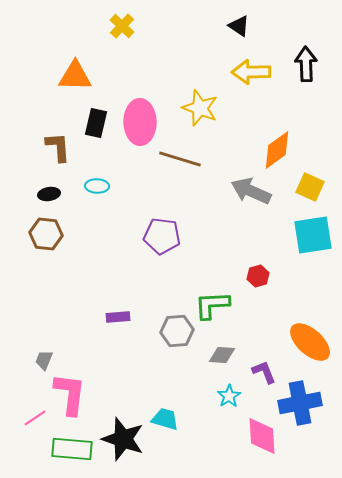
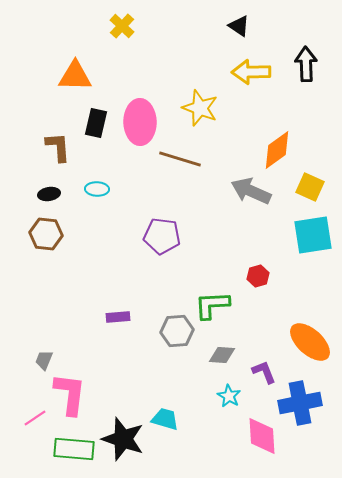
cyan ellipse: moved 3 px down
cyan star: rotated 10 degrees counterclockwise
green rectangle: moved 2 px right
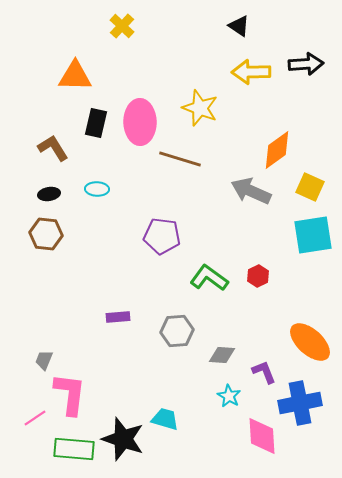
black arrow: rotated 88 degrees clockwise
brown L-shape: moved 5 px left, 1 px down; rotated 28 degrees counterclockwise
red hexagon: rotated 10 degrees counterclockwise
green L-shape: moved 3 px left, 27 px up; rotated 39 degrees clockwise
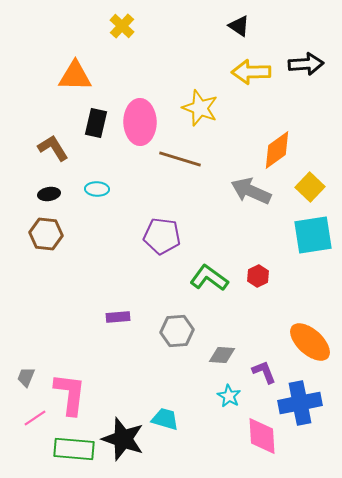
yellow square: rotated 20 degrees clockwise
gray trapezoid: moved 18 px left, 17 px down
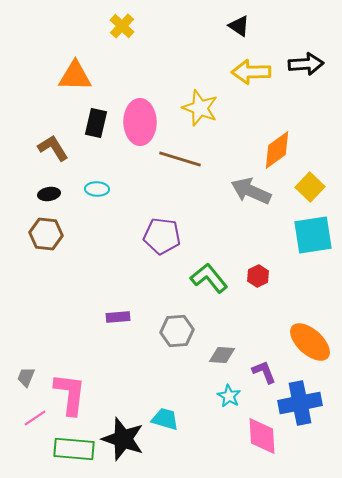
green L-shape: rotated 15 degrees clockwise
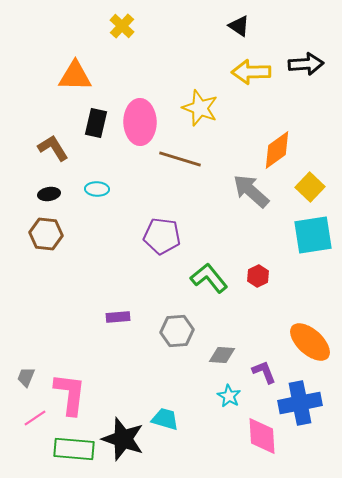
gray arrow: rotated 18 degrees clockwise
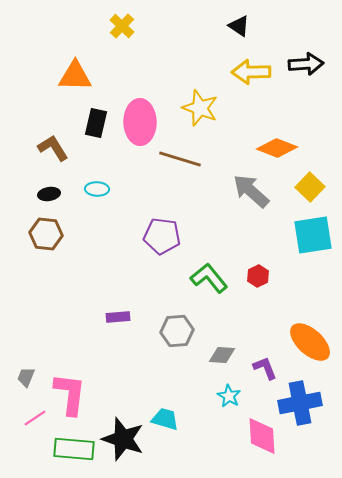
orange diamond: moved 2 px up; rotated 57 degrees clockwise
purple L-shape: moved 1 px right, 4 px up
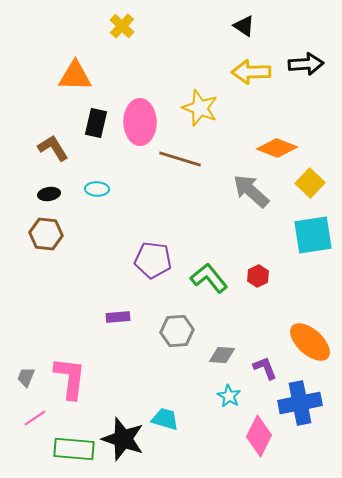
black triangle: moved 5 px right
yellow square: moved 4 px up
purple pentagon: moved 9 px left, 24 px down
pink L-shape: moved 16 px up
pink diamond: moved 3 px left; rotated 30 degrees clockwise
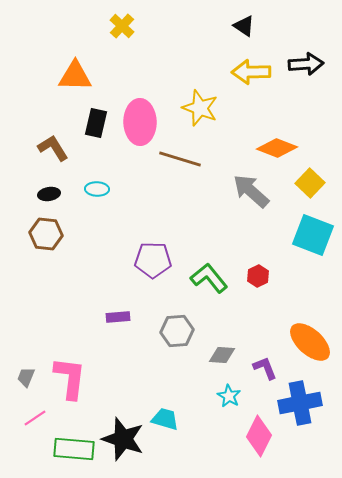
cyan square: rotated 30 degrees clockwise
purple pentagon: rotated 6 degrees counterclockwise
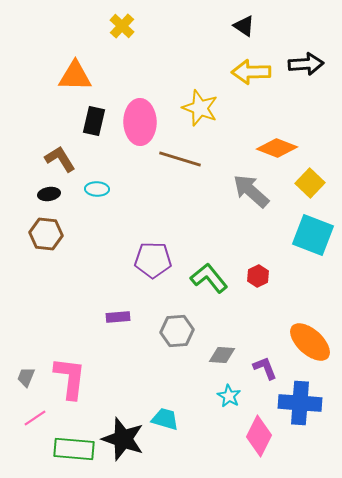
black rectangle: moved 2 px left, 2 px up
brown L-shape: moved 7 px right, 11 px down
blue cross: rotated 15 degrees clockwise
